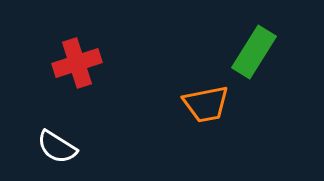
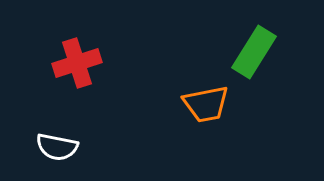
white semicircle: rotated 21 degrees counterclockwise
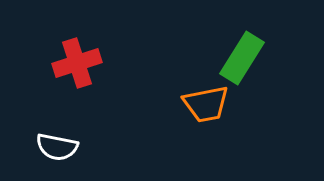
green rectangle: moved 12 px left, 6 px down
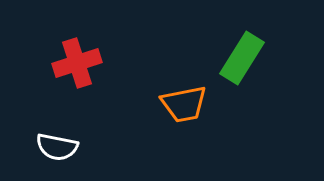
orange trapezoid: moved 22 px left
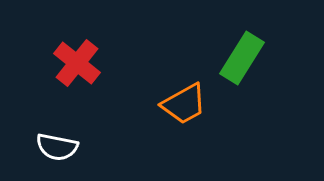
red cross: rotated 33 degrees counterclockwise
orange trapezoid: rotated 18 degrees counterclockwise
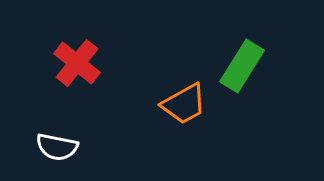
green rectangle: moved 8 px down
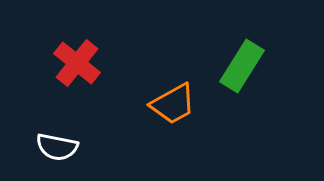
orange trapezoid: moved 11 px left
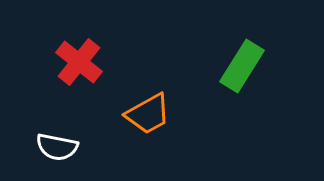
red cross: moved 2 px right, 1 px up
orange trapezoid: moved 25 px left, 10 px down
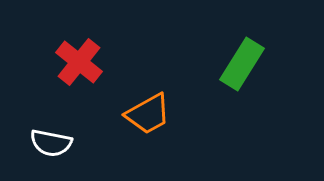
green rectangle: moved 2 px up
white semicircle: moved 6 px left, 4 px up
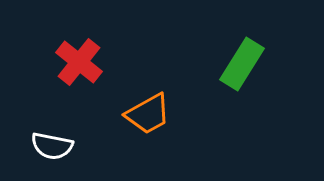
white semicircle: moved 1 px right, 3 px down
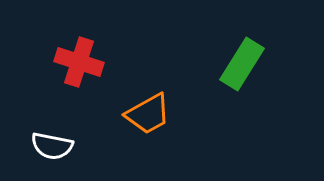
red cross: rotated 21 degrees counterclockwise
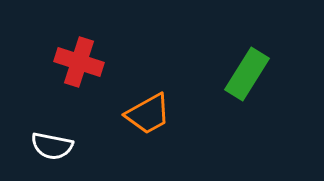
green rectangle: moved 5 px right, 10 px down
